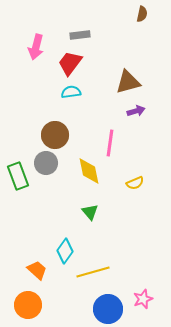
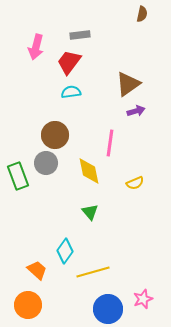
red trapezoid: moved 1 px left, 1 px up
brown triangle: moved 2 px down; rotated 20 degrees counterclockwise
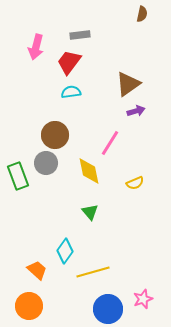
pink line: rotated 24 degrees clockwise
orange circle: moved 1 px right, 1 px down
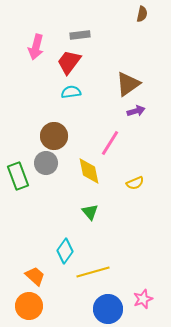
brown circle: moved 1 px left, 1 px down
orange trapezoid: moved 2 px left, 6 px down
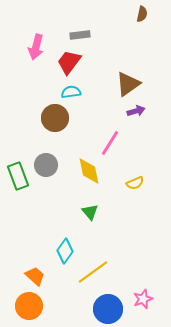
brown circle: moved 1 px right, 18 px up
gray circle: moved 2 px down
yellow line: rotated 20 degrees counterclockwise
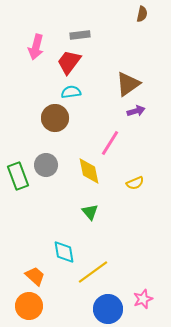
cyan diamond: moved 1 px left, 1 px down; rotated 45 degrees counterclockwise
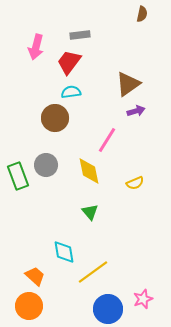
pink line: moved 3 px left, 3 px up
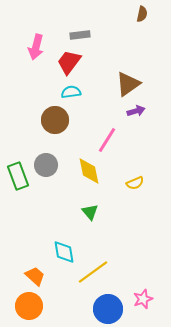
brown circle: moved 2 px down
